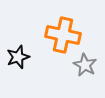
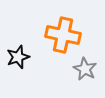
gray star: moved 4 px down
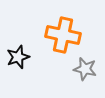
gray star: rotated 15 degrees counterclockwise
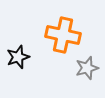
gray star: moved 2 px right, 1 px up; rotated 30 degrees counterclockwise
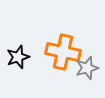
orange cross: moved 17 px down
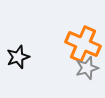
orange cross: moved 20 px right, 8 px up; rotated 12 degrees clockwise
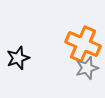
black star: moved 1 px down
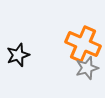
black star: moved 3 px up
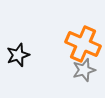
gray star: moved 3 px left, 2 px down
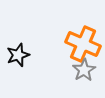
gray star: rotated 15 degrees counterclockwise
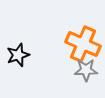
gray star: moved 2 px right; rotated 30 degrees clockwise
